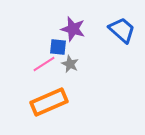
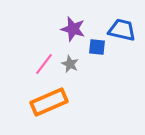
blue trapezoid: rotated 28 degrees counterclockwise
blue square: moved 39 px right
pink line: rotated 20 degrees counterclockwise
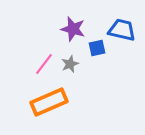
blue square: moved 1 px down; rotated 18 degrees counterclockwise
gray star: rotated 24 degrees clockwise
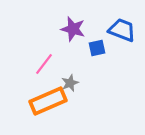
blue trapezoid: rotated 8 degrees clockwise
gray star: moved 19 px down
orange rectangle: moved 1 px left, 1 px up
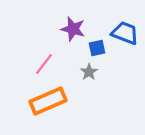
blue trapezoid: moved 3 px right, 3 px down
gray star: moved 19 px right, 11 px up; rotated 12 degrees counterclockwise
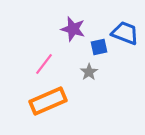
blue square: moved 2 px right, 1 px up
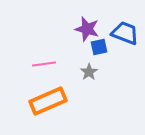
purple star: moved 14 px right
pink line: rotated 45 degrees clockwise
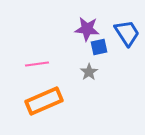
purple star: rotated 10 degrees counterclockwise
blue trapezoid: moved 2 px right; rotated 36 degrees clockwise
pink line: moved 7 px left
orange rectangle: moved 4 px left
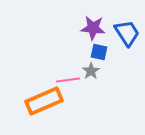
purple star: moved 6 px right, 1 px up
blue square: moved 5 px down; rotated 24 degrees clockwise
pink line: moved 31 px right, 16 px down
gray star: moved 2 px right, 1 px up
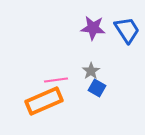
blue trapezoid: moved 3 px up
blue square: moved 2 px left, 36 px down; rotated 18 degrees clockwise
pink line: moved 12 px left
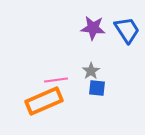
blue square: rotated 24 degrees counterclockwise
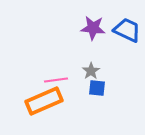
blue trapezoid: rotated 32 degrees counterclockwise
